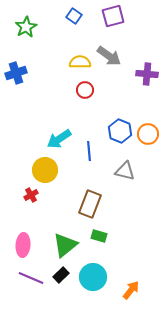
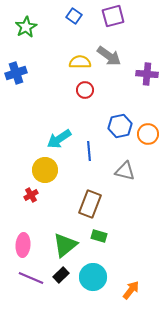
blue hexagon: moved 5 px up; rotated 25 degrees clockwise
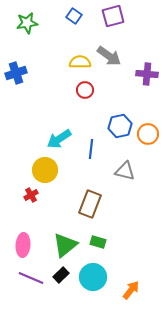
green star: moved 1 px right, 4 px up; rotated 20 degrees clockwise
blue line: moved 2 px right, 2 px up; rotated 12 degrees clockwise
green rectangle: moved 1 px left, 6 px down
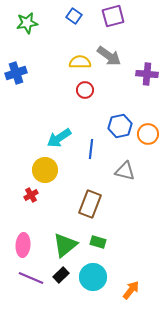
cyan arrow: moved 1 px up
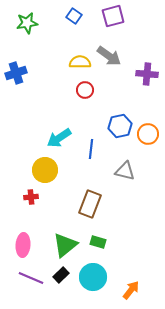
red cross: moved 2 px down; rotated 24 degrees clockwise
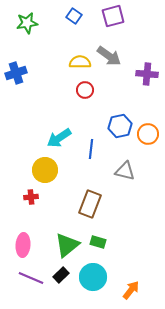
green triangle: moved 2 px right
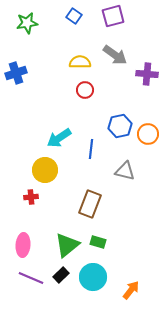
gray arrow: moved 6 px right, 1 px up
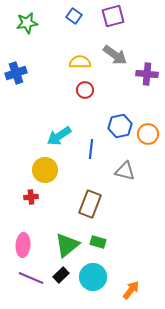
cyan arrow: moved 2 px up
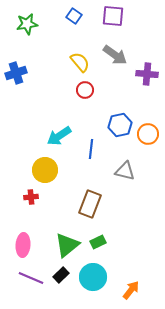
purple square: rotated 20 degrees clockwise
green star: moved 1 px down
yellow semicircle: rotated 50 degrees clockwise
blue hexagon: moved 1 px up
green rectangle: rotated 42 degrees counterclockwise
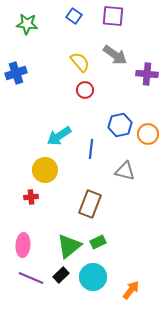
green star: rotated 15 degrees clockwise
green triangle: moved 2 px right, 1 px down
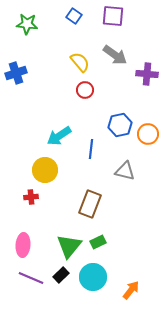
green triangle: rotated 12 degrees counterclockwise
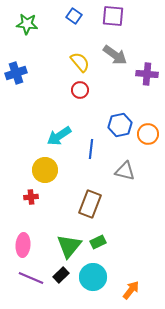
red circle: moved 5 px left
